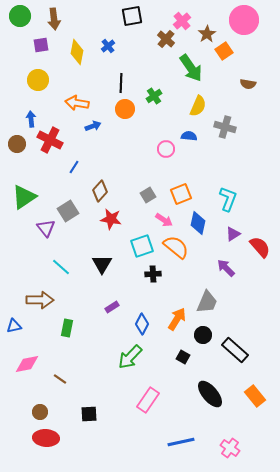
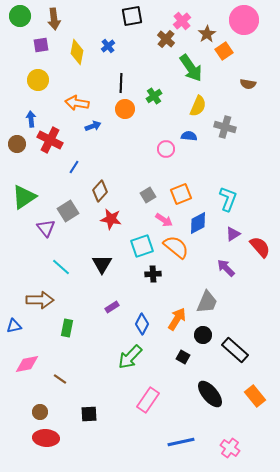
blue diamond at (198, 223): rotated 50 degrees clockwise
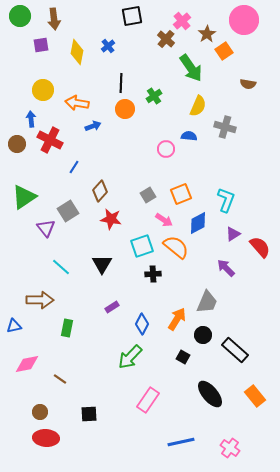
yellow circle at (38, 80): moved 5 px right, 10 px down
cyan L-shape at (228, 199): moved 2 px left, 1 px down
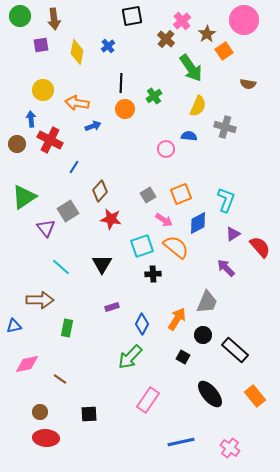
purple rectangle at (112, 307): rotated 16 degrees clockwise
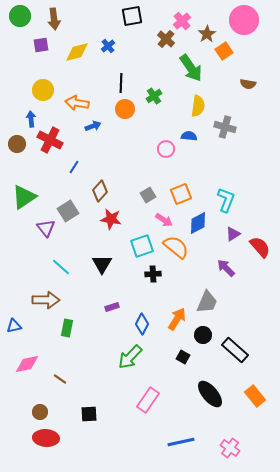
yellow diamond at (77, 52): rotated 65 degrees clockwise
yellow semicircle at (198, 106): rotated 15 degrees counterclockwise
brown arrow at (40, 300): moved 6 px right
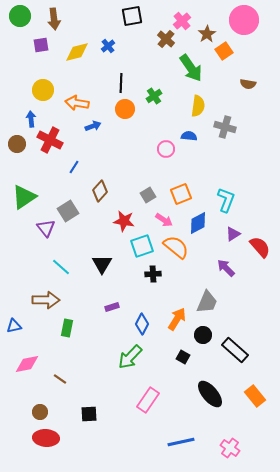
red star at (111, 219): moved 13 px right, 2 px down
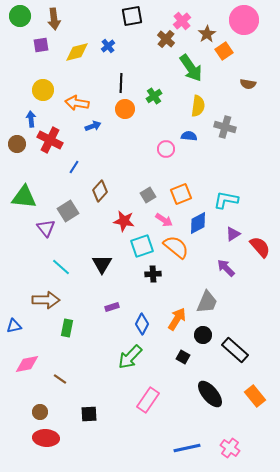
green triangle at (24, 197): rotated 40 degrees clockwise
cyan L-shape at (226, 200): rotated 100 degrees counterclockwise
blue line at (181, 442): moved 6 px right, 6 px down
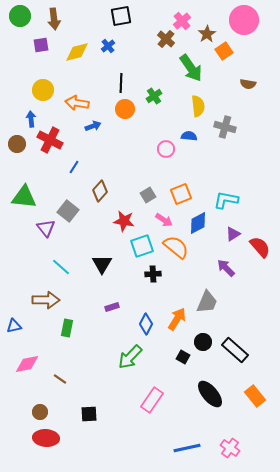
black square at (132, 16): moved 11 px left
yellow semicircle at (198, 106): rotated 15 degrees counterclockwise
gray square at (68, 211): rotated 20 degrees counterclockwise
blue diamond at (142, 324): moved 4 px right
black circle at (203, 335): moved 7 px down
pink rectangle at (148, 400): moved 4 px right
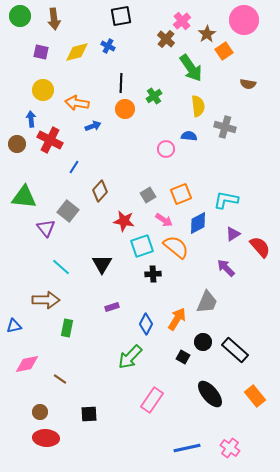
purple square at (41, 45): moved 7 px down; rotated 21 degrees clockwise
blue cross at (108, 46): rotated 24 degrees counterclockwise
